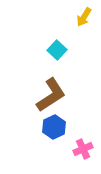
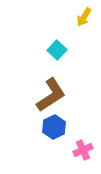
pink cross: moved 1 px down
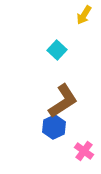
yellow arrow: moved 2 px up
brown L-shape: moved 12 px right, 6 px down
pink cross: moved 1 px right, 1 px down; rotated 30 degrees counterclockwise
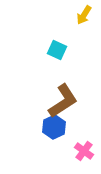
cyan square: rotated 18 degrees counterclockwise
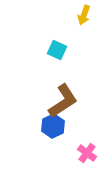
yellow arrow: rotated 12 degrees counterclockwise
blue hexagon: moved 1 px left, 1 px up
pink cross: moved 3 px right, 2 px down
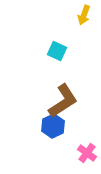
cyan square: moved 1 px down
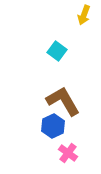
cyan square: rotated 12 degrees clockwise
brown L-shape: rotated 87 degrees counterclockwise
pink cross: moved 19 px left
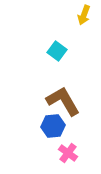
blue hexagon: rotated 20 degrees clockwise
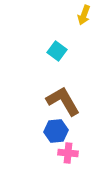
blue hexagon: moved 3 px right, 5 px down
pink cross: rotated 30 degrees counterclockwise
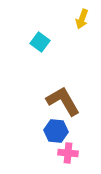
yellow arrow: moved 2 px left, 4 px down
cyan square: moved 17 px left, 9 px up
blue hexagon: rotated 10 degrees clockwise
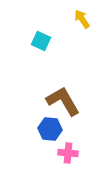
yellow arrow: rotated 126 degrees clockwise
cyan square: moved 1 px right, 1 px up; rotated 12 degrees counterclockwise
blue hexagon: moved 6 px left, 2 px up
